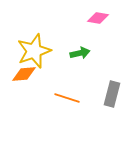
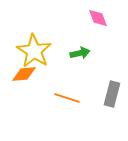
pink diamond: rotated 60 degrees clockwise
yellow star: rotated 20 degrees counterclockwise
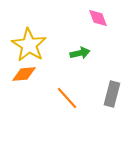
yellow star: moved 5 px left, 6 px up
orange line: rotated 30 degrees clockwise
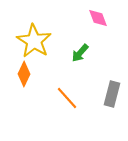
yellow star: moved 5 px right, 4 px up
green arrow: rotated 144 degrees clockwise
orange diamond: rotated 60 degrees counterclockwise
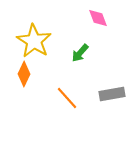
gray rectangle: rotated 65 degrees clockwise
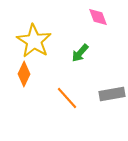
pink diamond: moved 1 px up
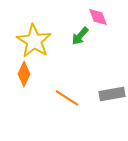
green arrow: moved 17 px up
orange line: rotated 15 degrees counterclockwise
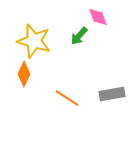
green arrow: moved 1 px left
yellow star: rotated 16 degrees counterclockwise
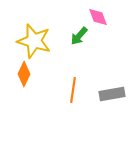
orange line: moved 6 px right, 8 px up; rotated 65 degrees clockwise
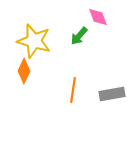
orange diamond: moved 3 px up
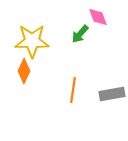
green arrow: moved 1 px right, 2 px up
yellow star: moved 2 px left; rotated 16 degrees counterclockwise
